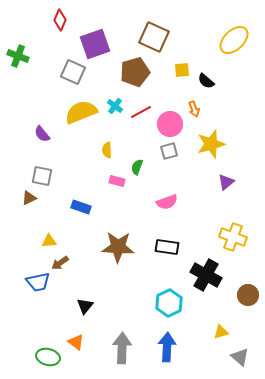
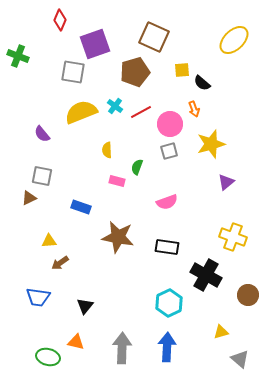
gray square at (73, 72): rotated 15 degrees counterclockwise
black semicircle at (206, 81): moved 4 px left, 2 px down
brown star at (118, 247): moved 10 px up; rotated 8 degrees clockwise
blue trapezoid at (38, 282): moved 15 px down; rotated 20 degrees clockwise
orange triangle at (76, 342): rotated 24 degrees counterclockwise
gray triangle at (240, 357): moved 2 px down
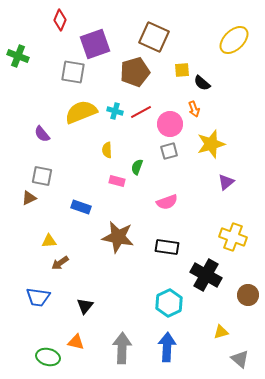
cyan cross at (115, 106): moved 5 px down; rotated 21 degrees counterclockwise
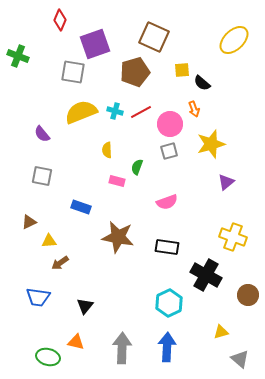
brown triangle at (29, 198): moved 24 px down
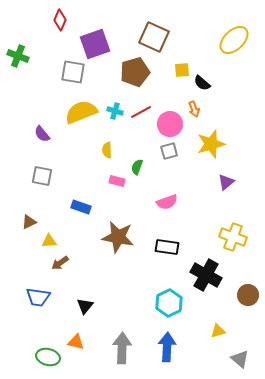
yellow triangle at (221, 332): moved 3 px left, 1 px up
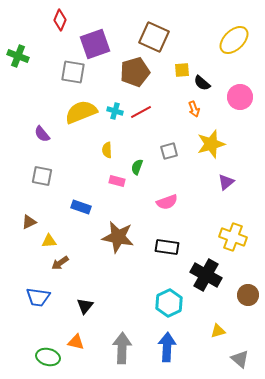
pink circle at (170, 124): moved 70 px right, 27 px up
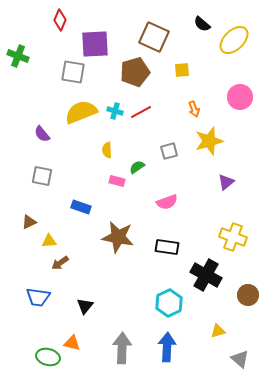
purple square at (95, 44): rotated 16 degrees clockwise
black semicircle at (202, 83): moved 59 px up
yellow star at (211, 144): moved 2 px left, 3 px up
green semicircle at (137, 167): rotated 35 degrees clockwise
orange triangle at (76, 342): moved 4 px left, 1 px down
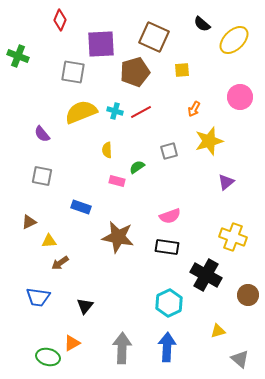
purple square at (95, 44): moved 6 px right
orange arrow at (194, 109): rotated 49 degrees clockwise
pink semicircle at (167, 202): moved 3 px right, 14 px down
orange triangle at (72, 343): rotated 42 degrees counterclockwise
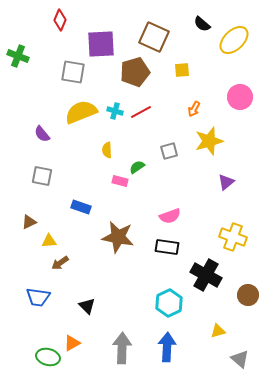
pink rectangle at (117, 181): moved 3 px right
black triangle at (85, 306): moved 2 px right; rotated 24 degrees counterclockwise
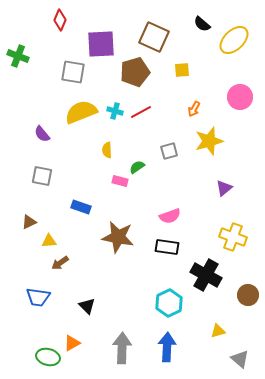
purple triangle at (226, 182): moved 2 px left, 6 px down
